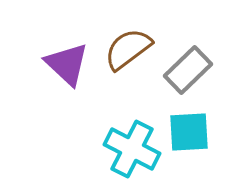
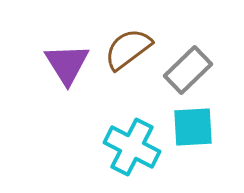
purple triangle: rotated 15 degrees clockwise
cyan square: moved 4 px right, 5 px up
cyan cross: moved 2 px up
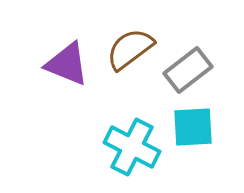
brown semicircle: moved 2 px right
purple triangle: rotated 36 degrees counterclockwise
gray rectangle: rotated 6 degrees clockwise
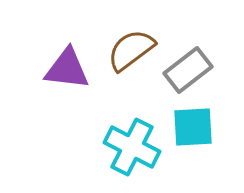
brown semicircle: moved 1 px right, 1 px down
purple triangle: moved 5 px down; rotated 15 degrees counterclockwise
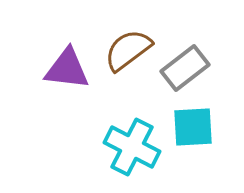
brown semicircle: moved 3 px left
gray rectangle: moved 3 px left, 2 px up
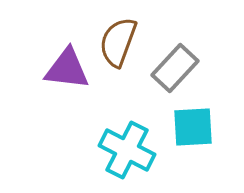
brown semicircle: moved 10 px left, 8 px up; rotated 33 degrees counterclockwise
gray rectangle: moved 10 px left; rotated 9 degrees counterclockwise
cyan cross: moved 5 px left, 3 px down
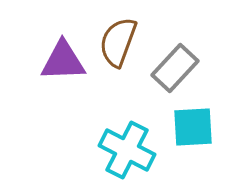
purple triangle: moved 4 px left, 8 px up; rotated 9 degrees counterclockwise
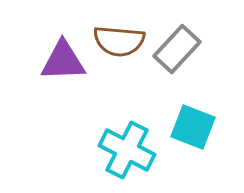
brown semicircle: moved 1 px right, 1 px up; rotated 105 degrees counterclockwise
gray rectangle: moved 2 px right, 19 px up
cyan square: rotated 24 degrees clockwise
